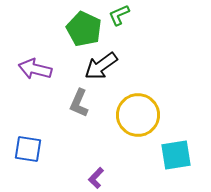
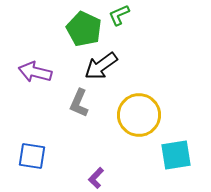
purple arrow: moved 3 px down
yellow circle: moved 1 px right
blue square: moved 4 px right, 7 px down
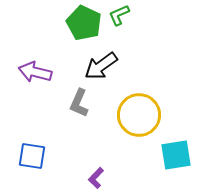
green pentagon: moved 6 px up
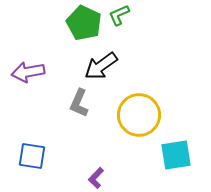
purple arrow: moved 7 px left; rotated 24 degrees counterclockwise
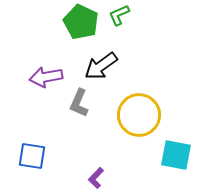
green pentagon: moved 3 px left, 1 px up
purple arrow: moved 18 px right, 5 px down
cyan square: rotated 20 degrees clockwise
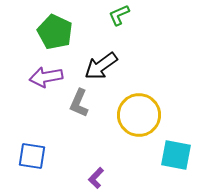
green pentagon: moved 26 px left, 10 px down
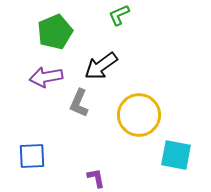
green pentagon: rotated 24 degrees clockwise
blue square: rotated 12 degrees counterclockwise
purple L-shape: rotated 125 degrees clockwise
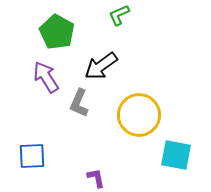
green pentagon: moved 2 px right; rotated 20 degrees counterclockwise
purple arrow: rotated 68 degrees clockwise
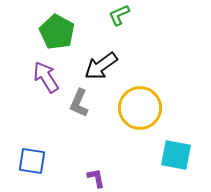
yellow circle: moved 1 px right, 7 px up
blue square: moved 5 px down; rotated 12 degrees clockwise
